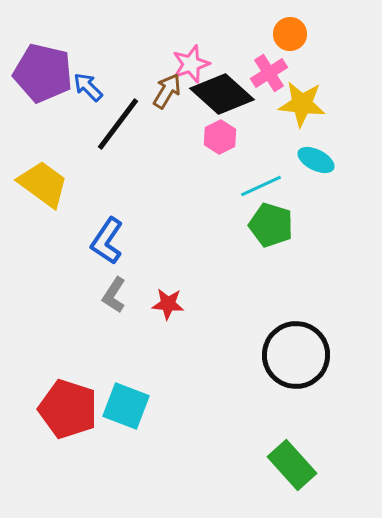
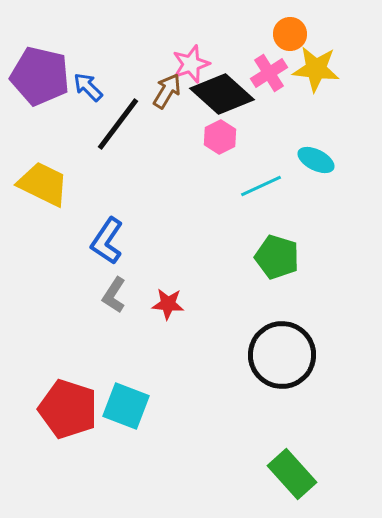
purple pentagon: moved 3 px left, 3 px down
yellow star: moved 14 px right, 35 px up
yellow trapezoid: rotated 10 degrees counterclockwise
green pentagon: moved 6 px right, 32 px down
black circle: moved 14 px left
green rectangle: moved 9 px down
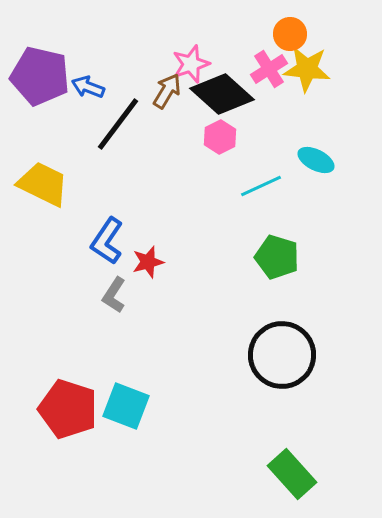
yellow star: moved 9 px left
pink cross: moved 4 px up
blue arrow: rotated 24 degrees counterclockwise
red star: moved 20 px left, 42 px up; rotated 20 degrees counterclockwise
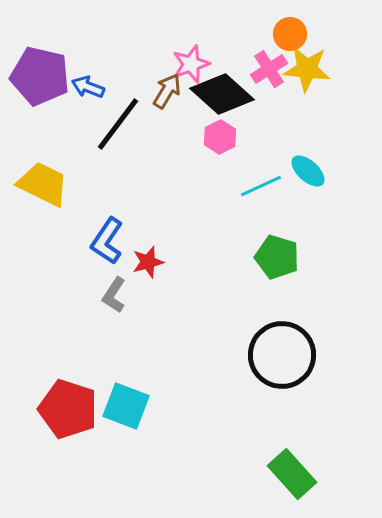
cyan ellipse: moved 8 px left, 11 px down; rotated 15 degrees clockwise
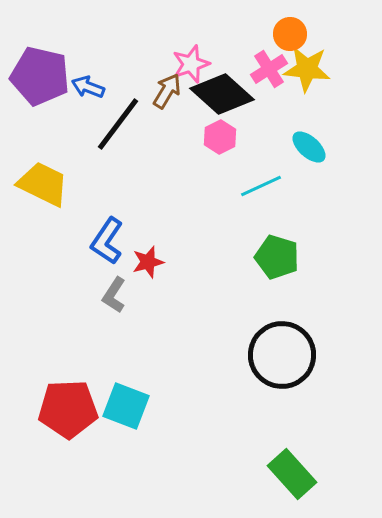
cyan ellipse: moved 1 px right, 24 px up
red pentagon: rotated 20 degrees counterclockwise
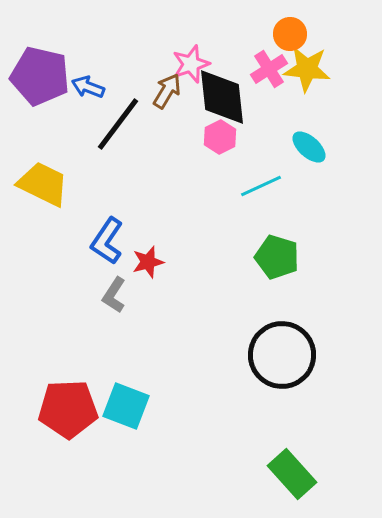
black diamond: moved 3 px down; rotated 42 degrees clockwise
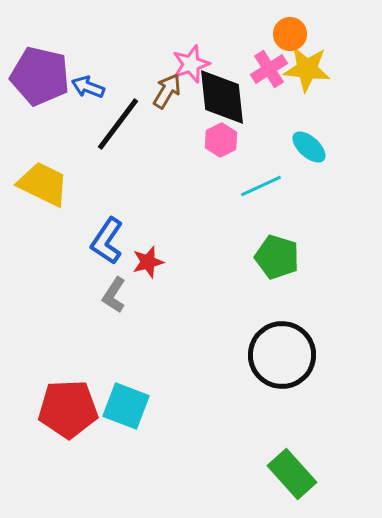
pink hexagon: moved 1 px right, 3 px down
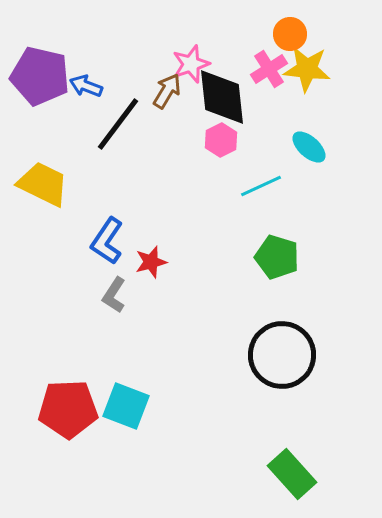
blue arrow: moved 2 px left, 1 px up
red star: moved 3 px right
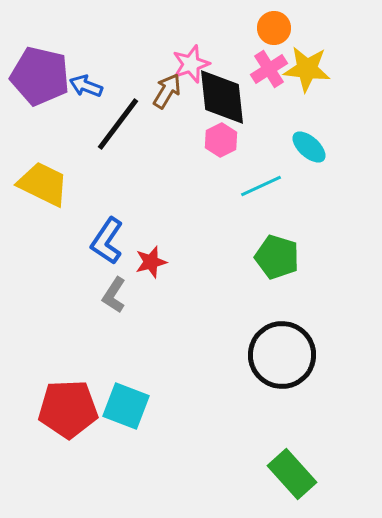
orange circle: moved 16 px left, 6 px up
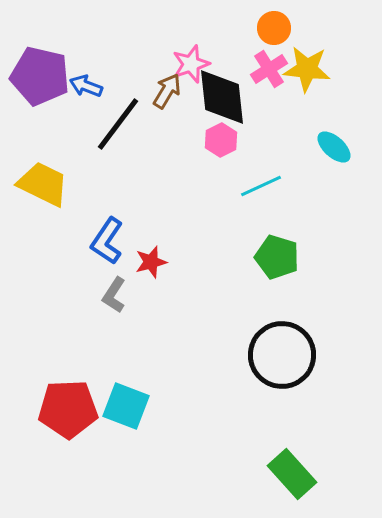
cyan ellipse: moved 25 px right
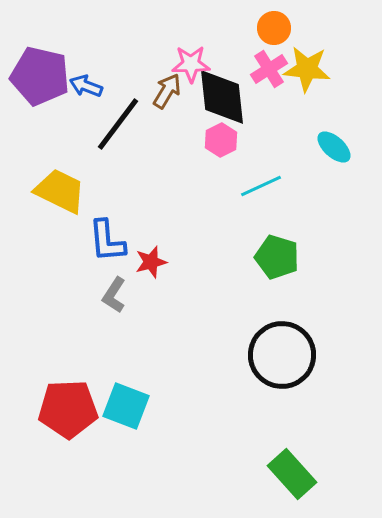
pink star: rotated 18 degrees clockwise
yellow trapezoid: moved 17 px right, 7 px down
blue L-shape: rotated 39 degrees counterclockwise
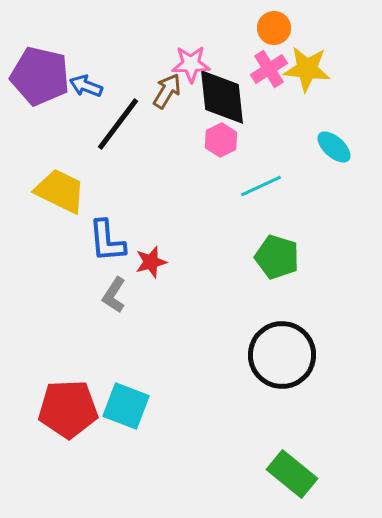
green rectangle: rotated 9 degrees counterclockwise
